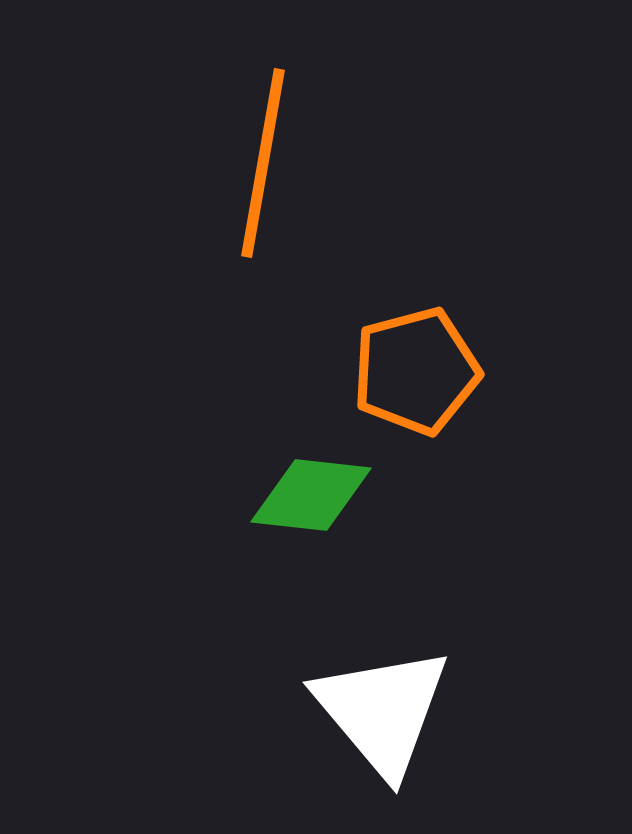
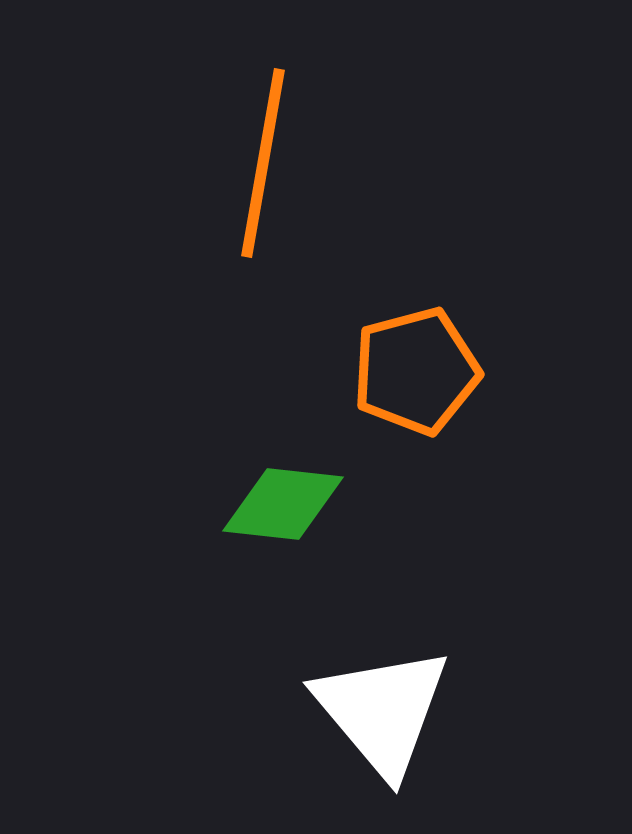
green diamond: moved 28 px left, 9 px down
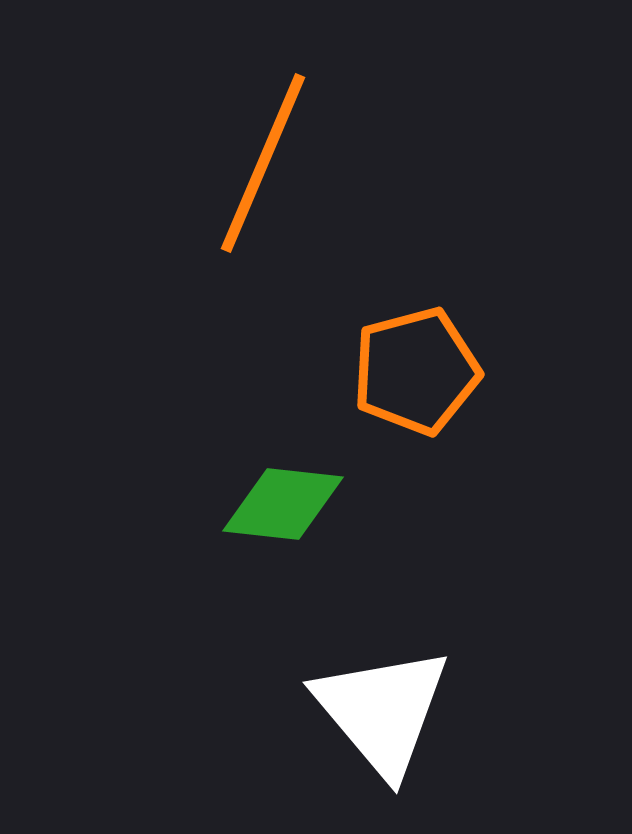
orange line: rotated 13 degrees clockwise
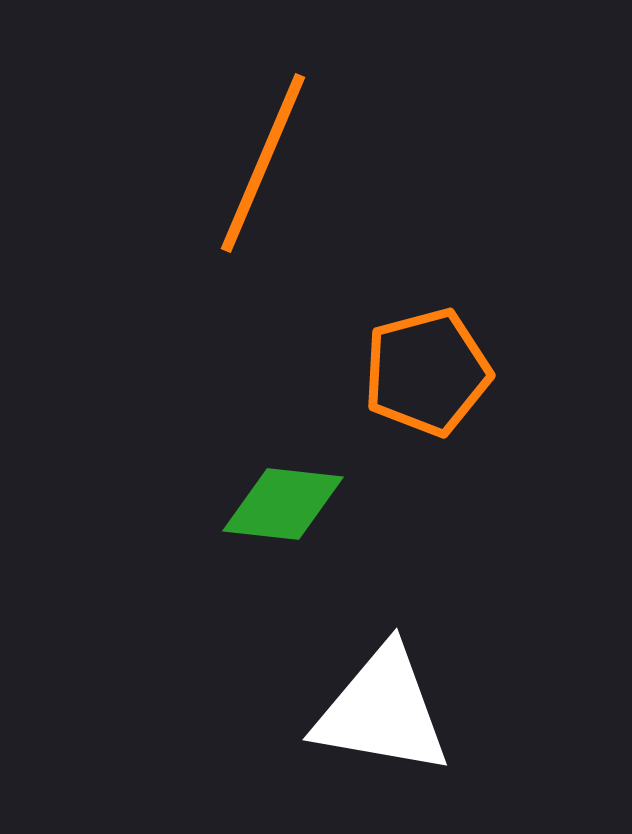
orange pentagon: moved 11 px right, 1 px down
white triangle: rotated 40 degrees counterclockwise
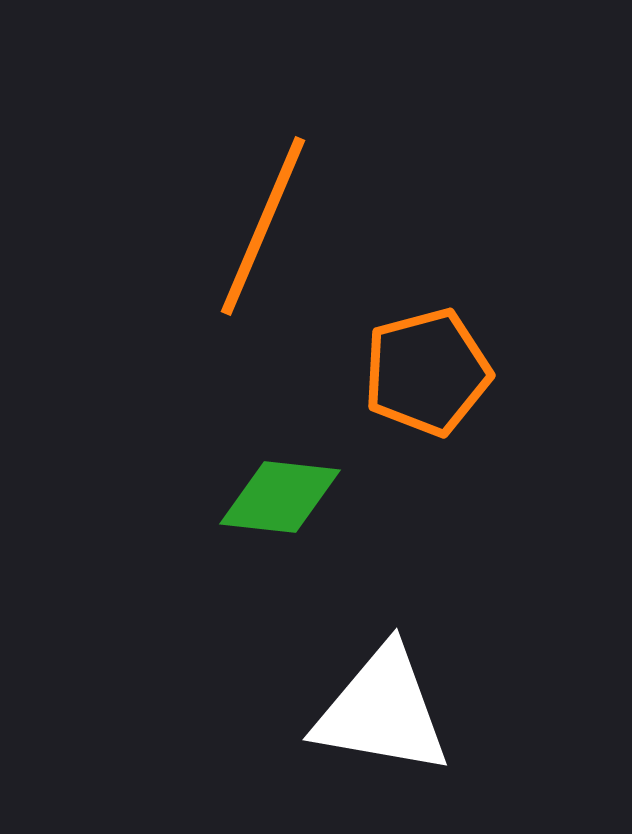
orange line: moved 63 px down
green diamond: moved 3 px left, 7 px up
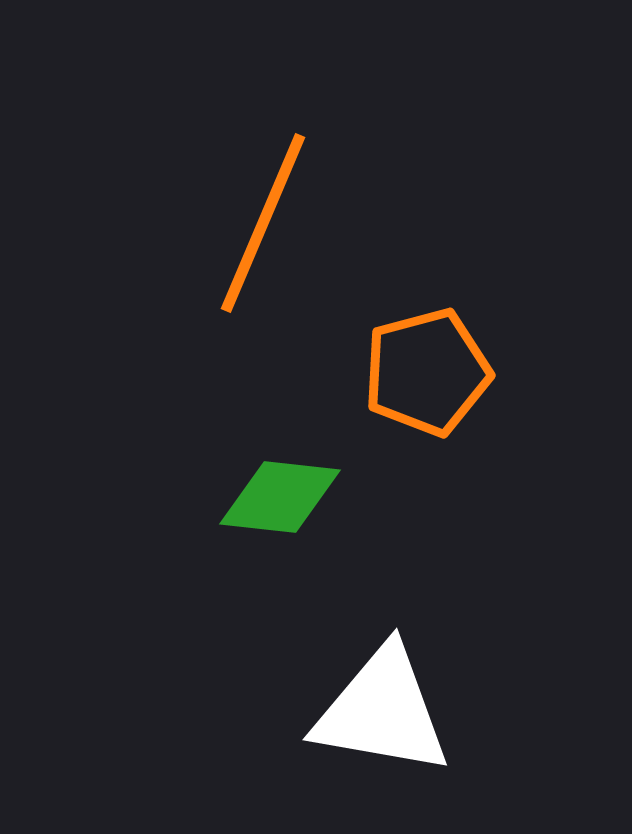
orange line: moved 3 px up
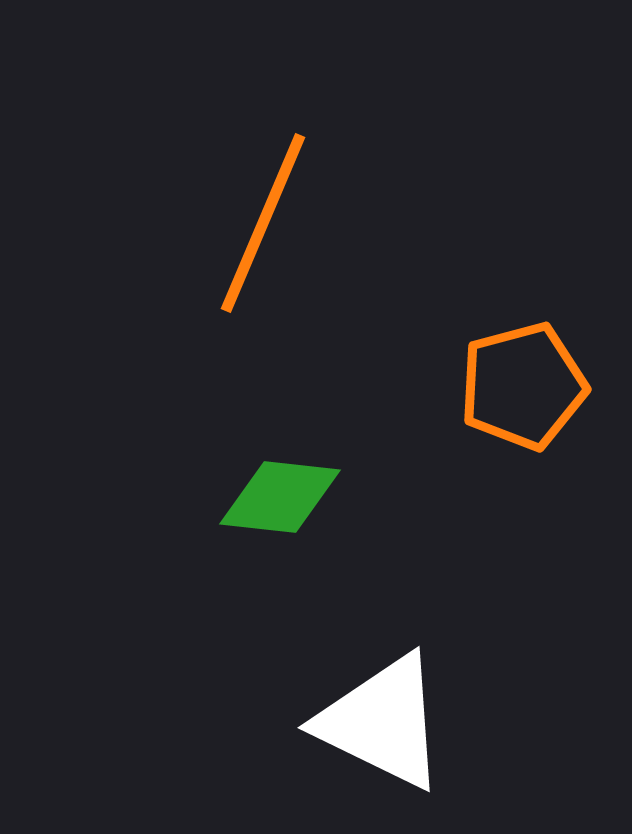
orange pentagon: moved 96 px right, 14 px down
white triangle: moved 11 px down; rotated 16 degrees clockwise
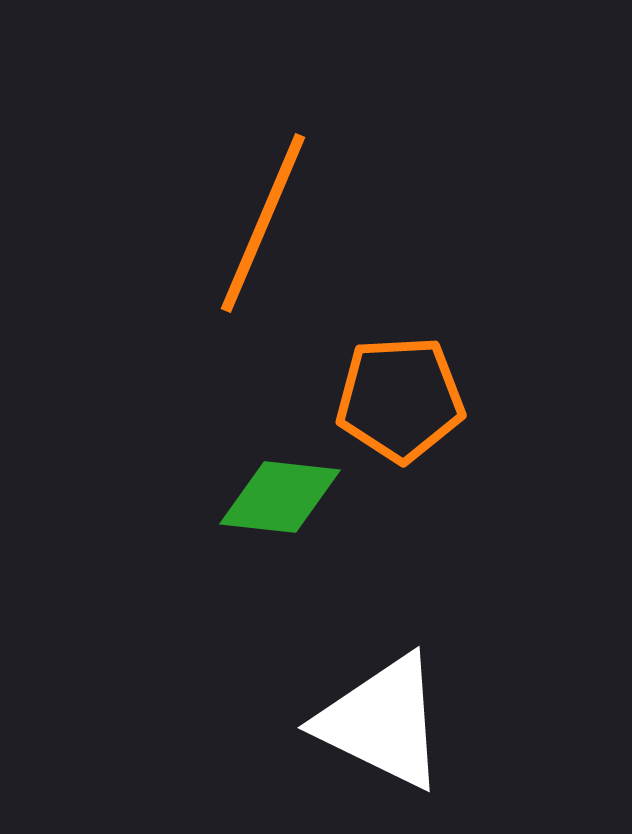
orange pentagon: moved 123 px left, 13 px down; rotated 12 degrees clockwise
